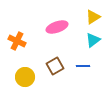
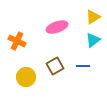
yellow circle: moved 1 px right
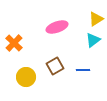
yellow triangle: moved 3 px right, 2 px down
orange cross: moved 3 px left, 2 px down; rotated 18 degrees clockwise
blue line: moved 4 px down
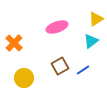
cyan triangle: moved 2 px left, 1 px down
brown square: moved 5 px right
blue line: rotated 32 degrees counterclockwise
yellow circle: moved 2 px left, 1 px down
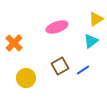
yellow circle: moved 2 px right
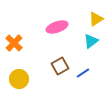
blue line: moved 3 px down
yellow circle: moved 7 px left, 1 px down
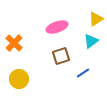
brown square: moved 1 px right, 10 px up; rotated 12 degrees clockwise
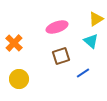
cyan triangle: rotated 42 degrees counterclockwise
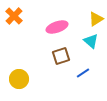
orange cross: moved 27 px up
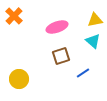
yellow triangle: moved 1 px left, 1 px down; rotated 21 degrees clockwise
cyan triangle: moved 2 px right
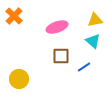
brown square: rotated 18 degrees clockwise
blue line: moved 1 px right, 6 px up
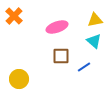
cyan triangle: moved 1 px right
